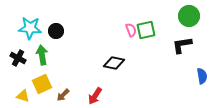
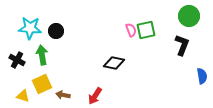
black L-shape: rotated 120 degrees clockwise
black cross: moved 1 px left, 2 px down
brown arrow: rotated 56 degrees clockwise
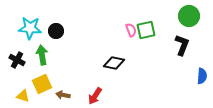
blue semicircle: rotated 14 degrees clockwise
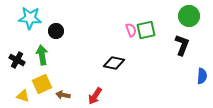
cyan star: moved 10 px up
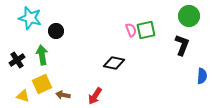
cyan star: rotated 10 degrees clockwise
black cross: rotated 28 degrees clockwise
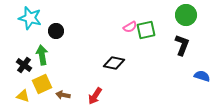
green circle: moved 3 px left, 1 px up
pink semicircle: moved 1 px left, 3 px up; rotated 80 degrees clockwise
black cross: moved 7 px right, 5 px down; rotated 21 degrees counterclockwise
blue semicircle: rotated 77 degrees counterclockwise
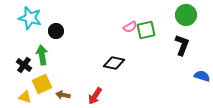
yellow triangle: moved 2 px right, 1 px down
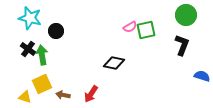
black cross: moved 4 px right, 16 px up
red arrow: moved 4 px left, 2 px up
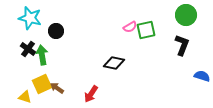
brown arrow: moved 6 px left, 7 px up; rotated 24 degrees clockwise
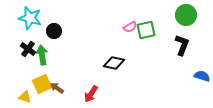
black circle: moved 2 px left
